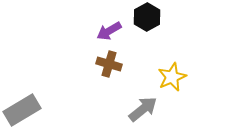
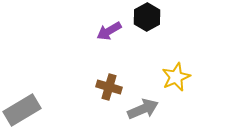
brown cross: moved 23 px down
yellow star: moved 4 px right
gray arrow: rotated 16 degrees clockwise
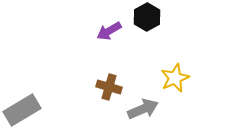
yellow star: moved 1 px left, 1 px down
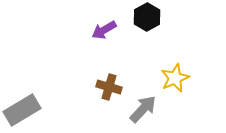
purple arrow: moved 5 px left, 1 px up
gray arrow: rotated 24 degrees counterclockwise
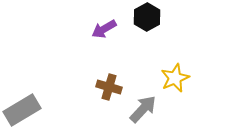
purple arrow: moved 1 px up
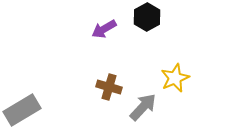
gray arrow: moved 2 px up
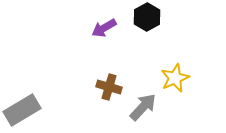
purple arrow: moved 1 px up
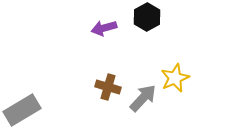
purple arrow: rotated 15 degrees clockwise
brown cross: moved 1 px left
gray arrow: moved 9 px up
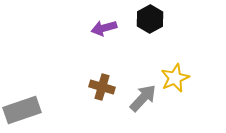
black hexagon: moved 3 px right, 2 px down
brown cross: moved 6 px left
gray rectangle: rotated 12 degrees clockwise
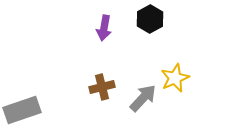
purple arrow: rotated 65 degrees counterclockwise
brown cross: rotated 30 degrees counterclockwise
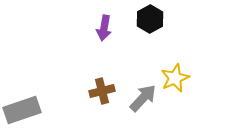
brown cross: moved 4 px down
